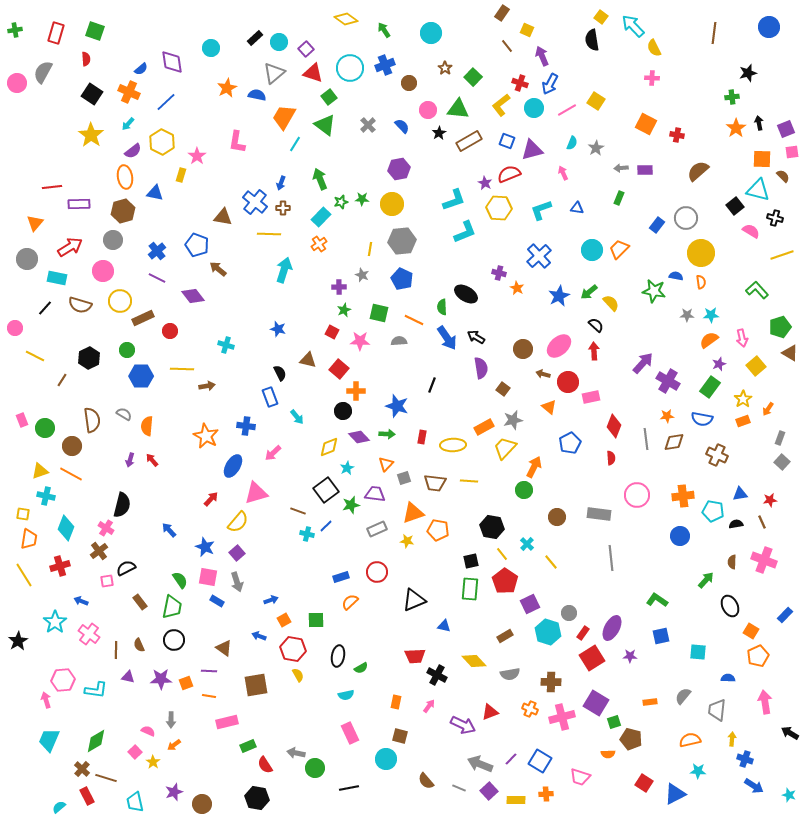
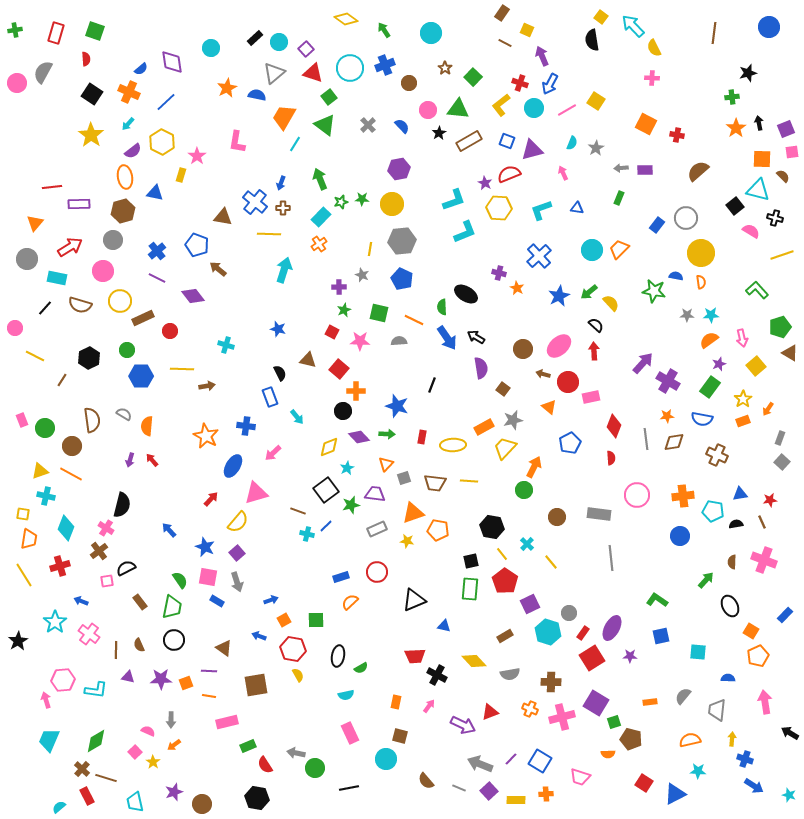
brown line at (507, 46): moved 2 px left, 3 px up; rotated 24 degrees counterclockwise
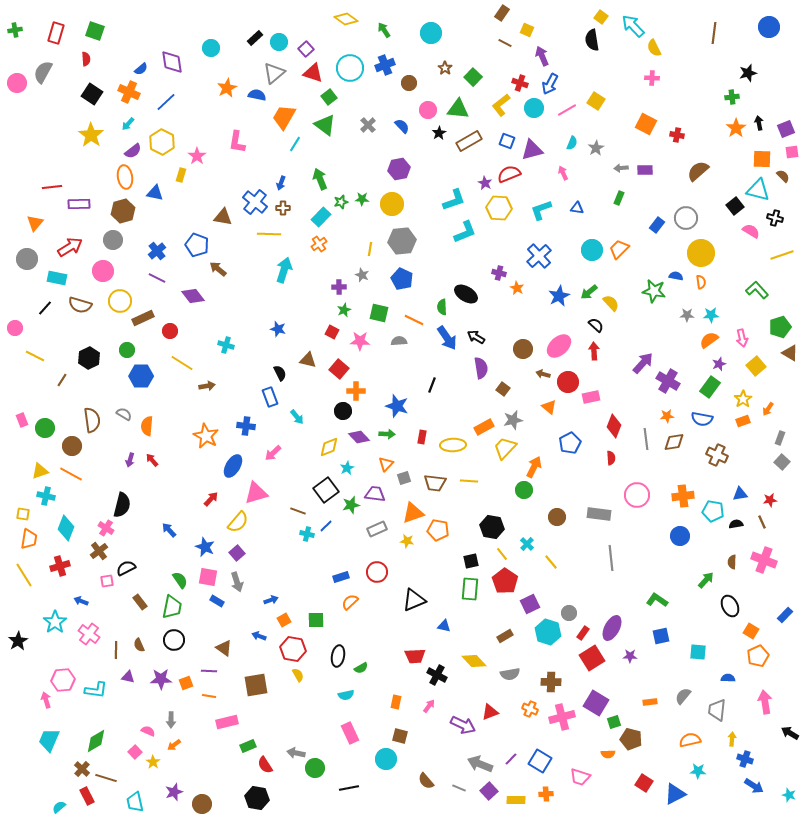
yellow line at (182, 369): moved 6 px up; rotated 30 degrees clockwise
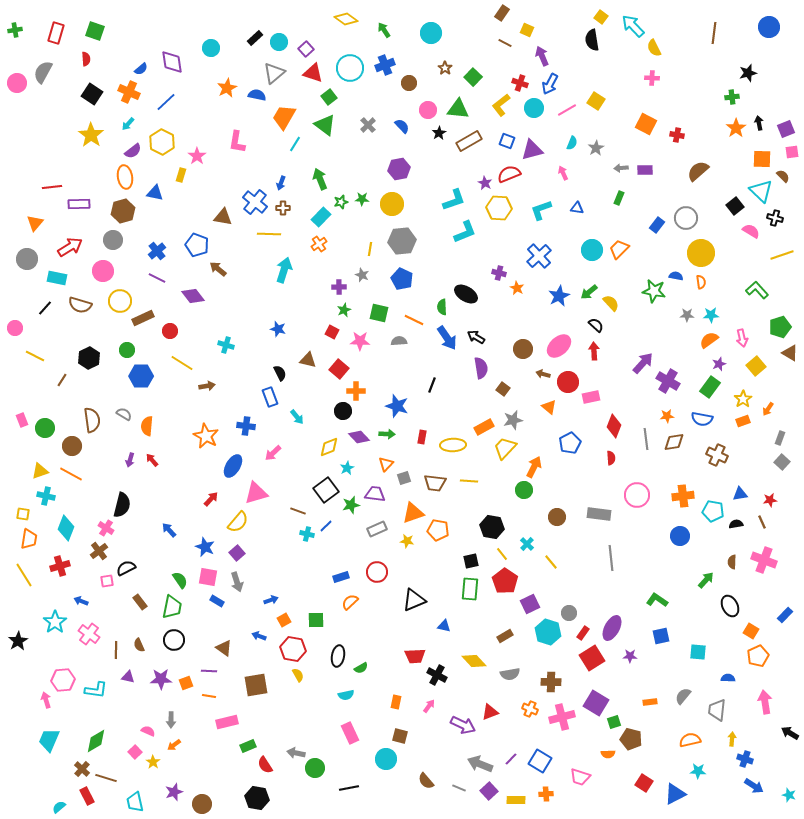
cyan triangle at (758, 190): moved 3 px right, 1 px down; rotated 30 degrees clockwise
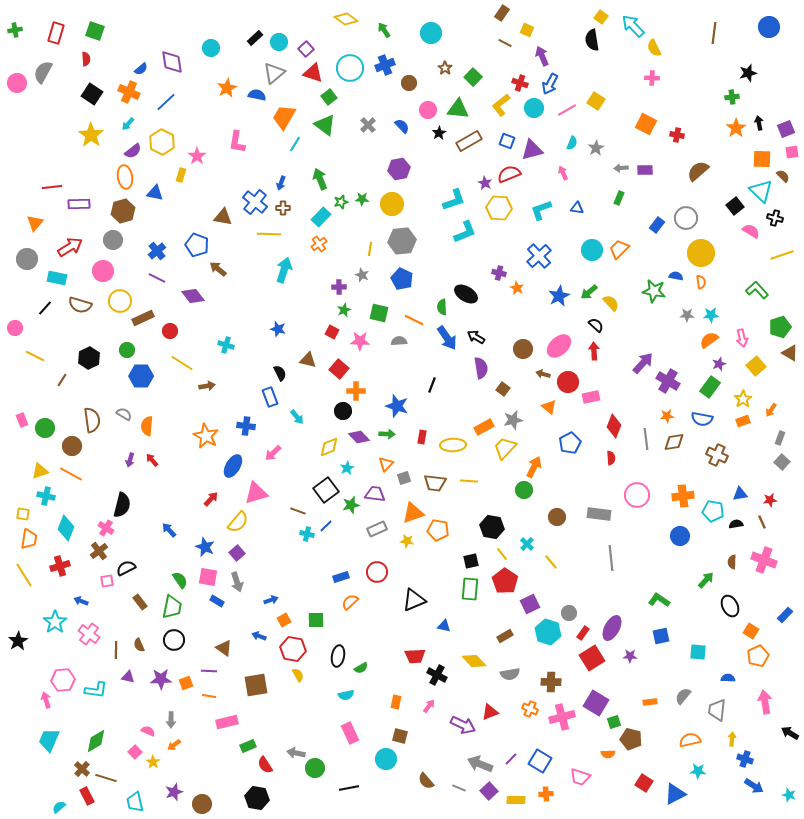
orange arrow at (768, 409): moved 3 px right, 1 px down
green L-shape at (657, 600): moved 2 px right
